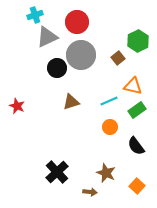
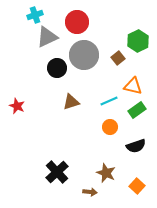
gray circle: moved 3 px right
black semicircle: rotated 72 degrees counterclockwise
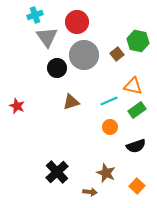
gray triangle: rotated 40 degrees counterclockwise
green hexagon: rotated 20 degrees counterclockwise
brown square: moved 1 px left, 4 px up
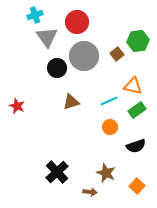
green hexagon: rotated 20 degrees counterclockwise
gray circle: moved 1 px down
